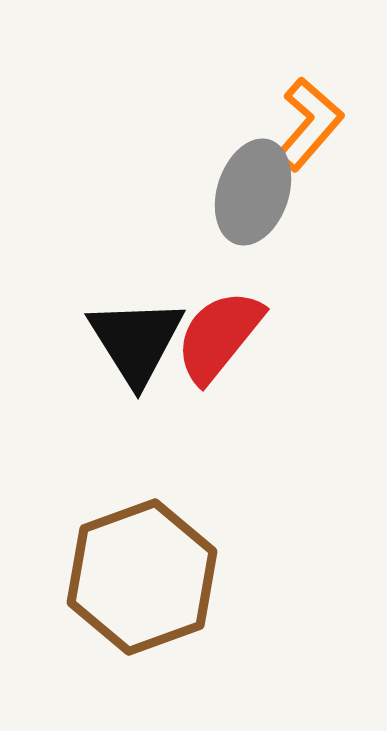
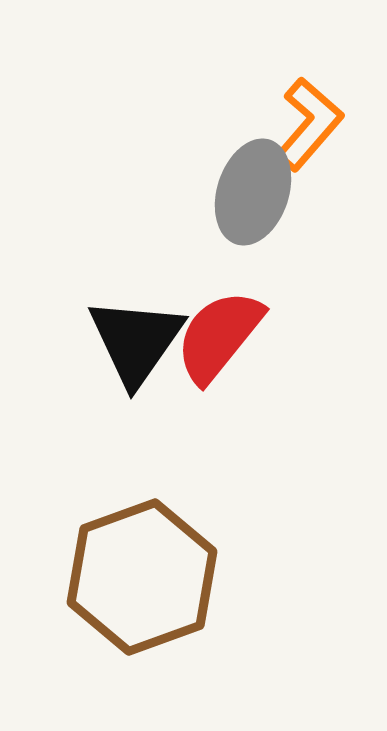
black triangle: rotated 7 degrees clockwise
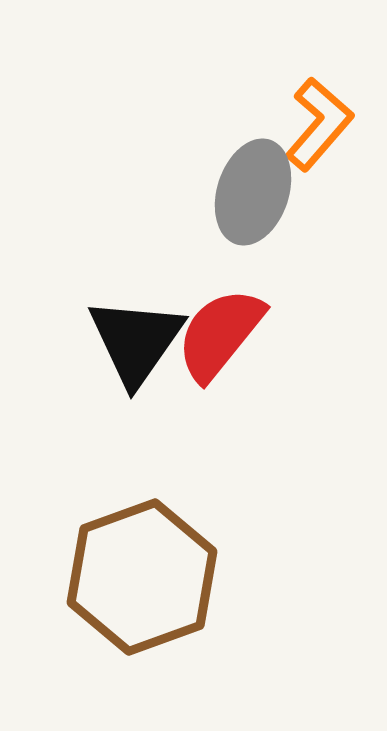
orange L-shape: moved 10 px right
red semicircle: moved 1 px right, 2 px up
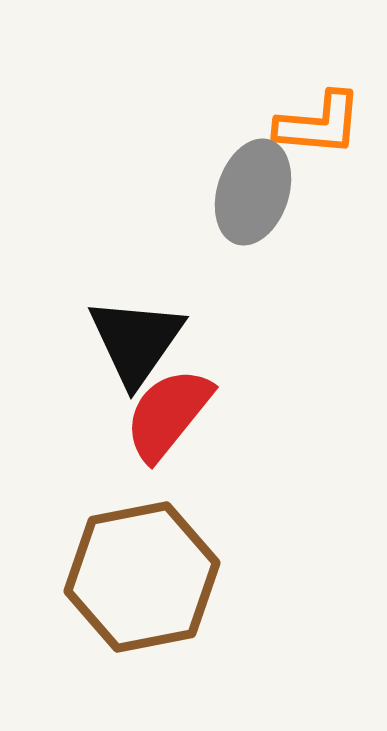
orange L-shape: rotated 54 degrees clockwise
red semicircle: moved 52 px left, 80 px down
brown hexagon: rotated 9 degrees clockwise
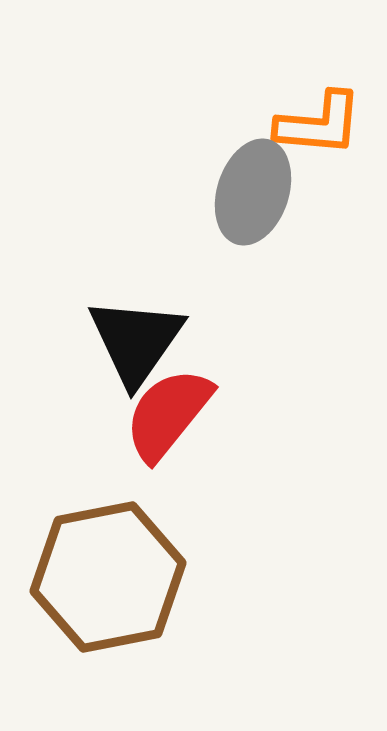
brown hexagon: moved 34 px left
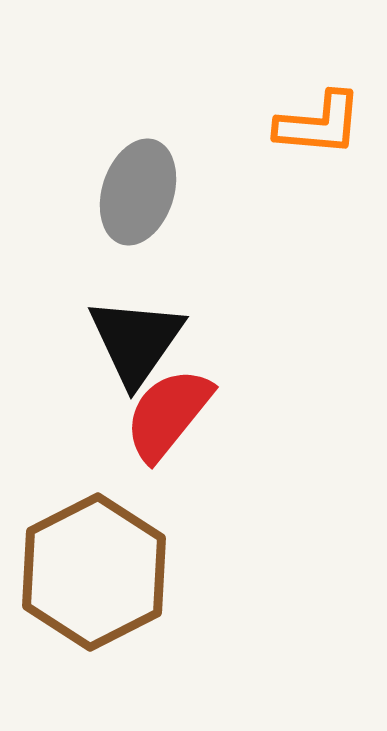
gray ellipse: moved 115 px left
brown hexagon: moved 14 px left, 5 px up; rotated 16 degrees counterclockwise
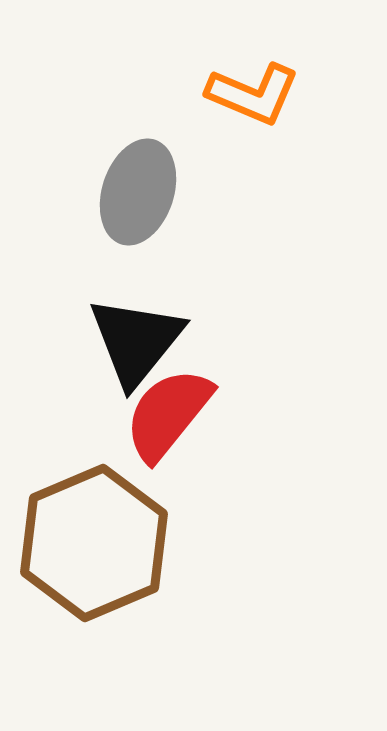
orange L-shape: moved 66 px left, 30 px up; rotated 18 degrees clockwise
black triangle: rotated 4 degrees clockwise
brown hexagon: moved 29 px up; rotated 4 degrees clockwise
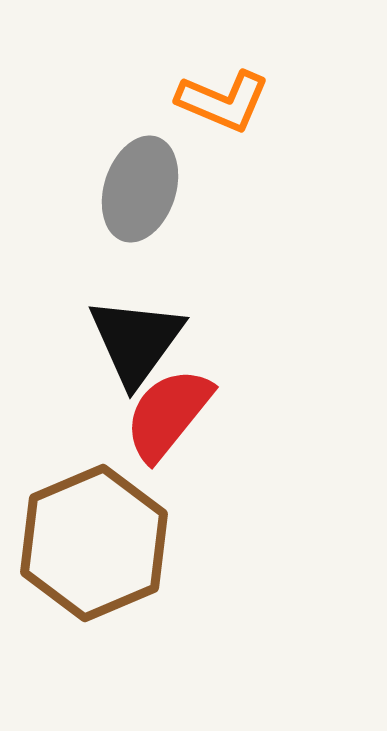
orange L-shape: moved 30 px left, 7 px down
gray ellipse: moved 2 px right, 3 px up
black triangle: rotated 3 degrees counterclockwise
